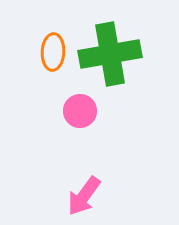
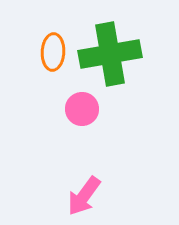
pink circle: moved 2 px right, 2 px up
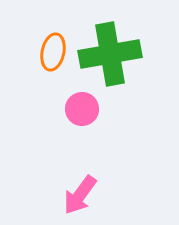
orange ellipse: rotated 9 degrees clockwise
pink arrow: moved 4 px left, 1 px up
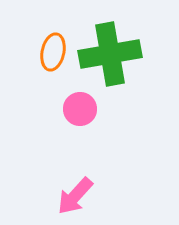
pink circle: moved 2 px left
pink arrow: moved 5 px left, 1 px down; rotated 6 degrees clockwise
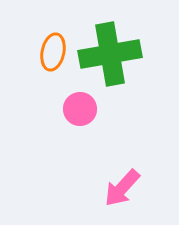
pink arrow: moved 47 px right, 8 px up
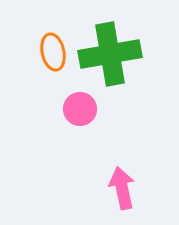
orange ellipse: rotated 24 degrees counterclockwise
pink arrow: rotated 126 degrees clockwise
